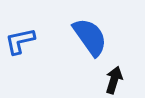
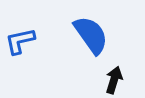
blue semicircle: moved 1 px right, 2 px up
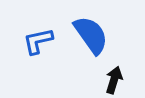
blue L-shape: moved 18 px right
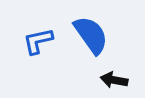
black arrow: rotated 96 degrees counterclockwise
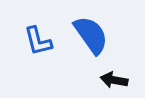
blue L-shape: rotated 92 degrees counterclockwise
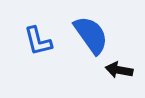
black arrow: moved 5 px right, 10 px up
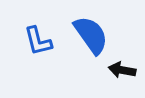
black arrow: moved 3 px right
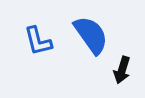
black arrow: rotated 84 degrees counterclockwise
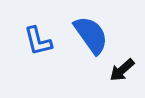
black arrow: rotated 32 degrees clockwise
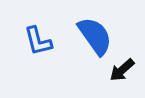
blue semicircle: moved 4 px right, 1 px down
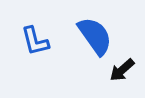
blue L-shape: moved 3 px left
